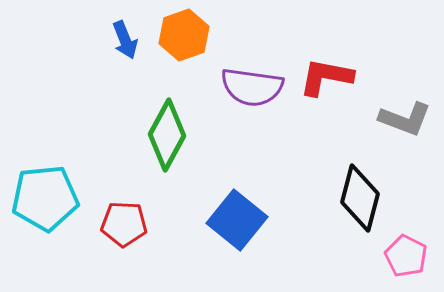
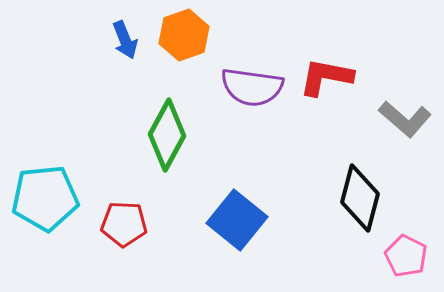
gray L-shape: rotated 20 degrees clockwise
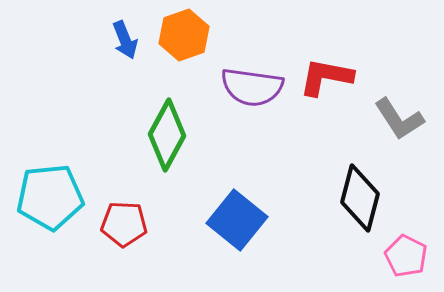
gray L-shape: moved 6 px left; rotated 16 degrees clockwise
cyan pentagon: moved 5 px right, 1 px up
